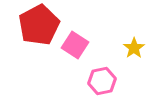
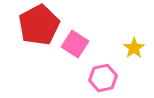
pink square: moved 1 px up
pink hexagon: moved 1 px right, 3 px up
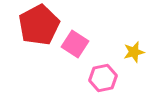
yellow star: moved 4 px down; rotated 20 degrees clockwise
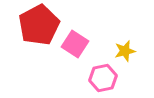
yellow star: moved 9 px left, 1 px up
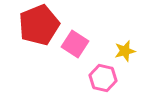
red pentagon: rotated 6 degrees clockwise
pink hexagon: rotated 24 degrees clockwise
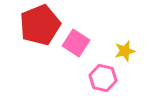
red pentagon: moved 1 px right
pink square: moved 1 px right, 1 px up
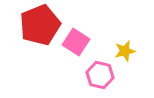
pink square: moved 1 px up
pink hexagon: moved 3 px left, 3 px up
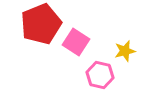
red pentagon: moved 1 px right, 1 px up
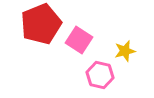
pink square: moved 3 px right, 2 px up
